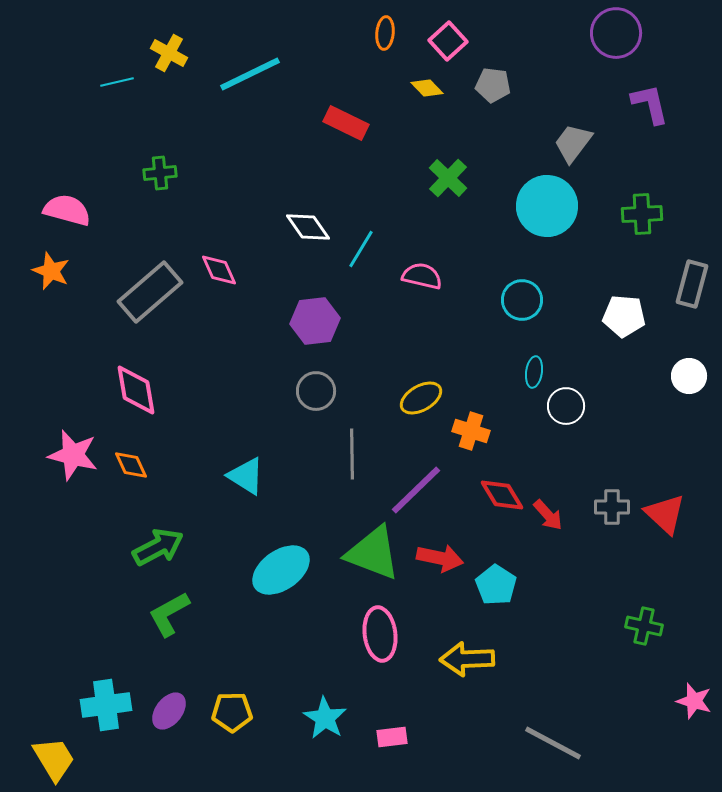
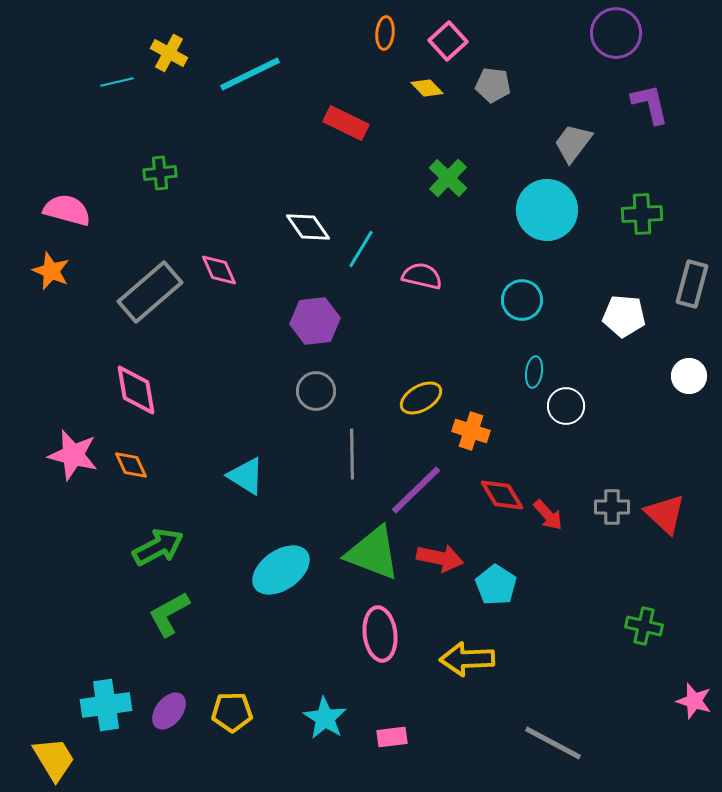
cyan circle at (547, 206): moved 4 px down
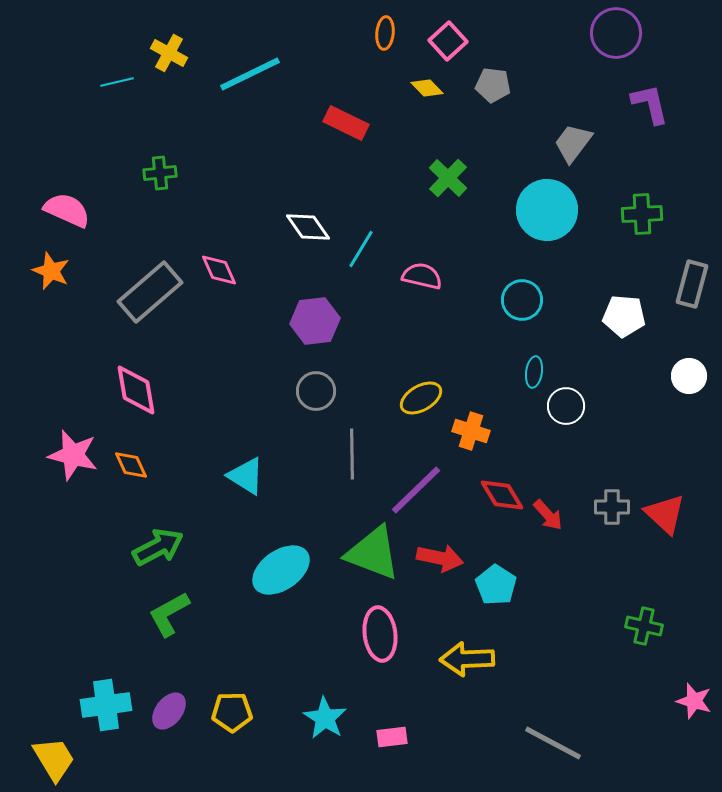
pink semicircle at (67, 210): rotated 9 degrees clockwise
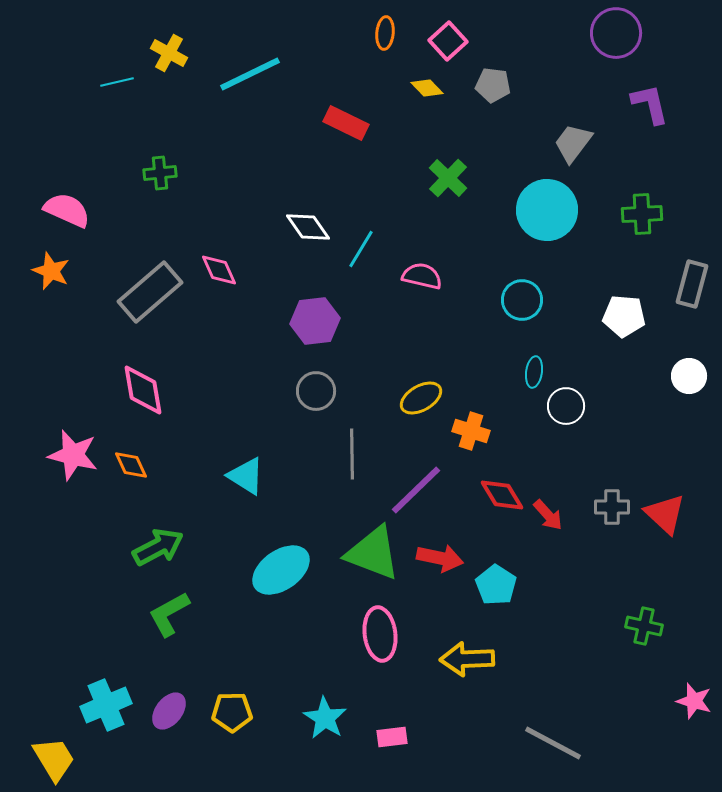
pink diamond at (136, 390): moved 7 px right
cyan cross at (106, 705): rotated 15 degrees counterclockwise
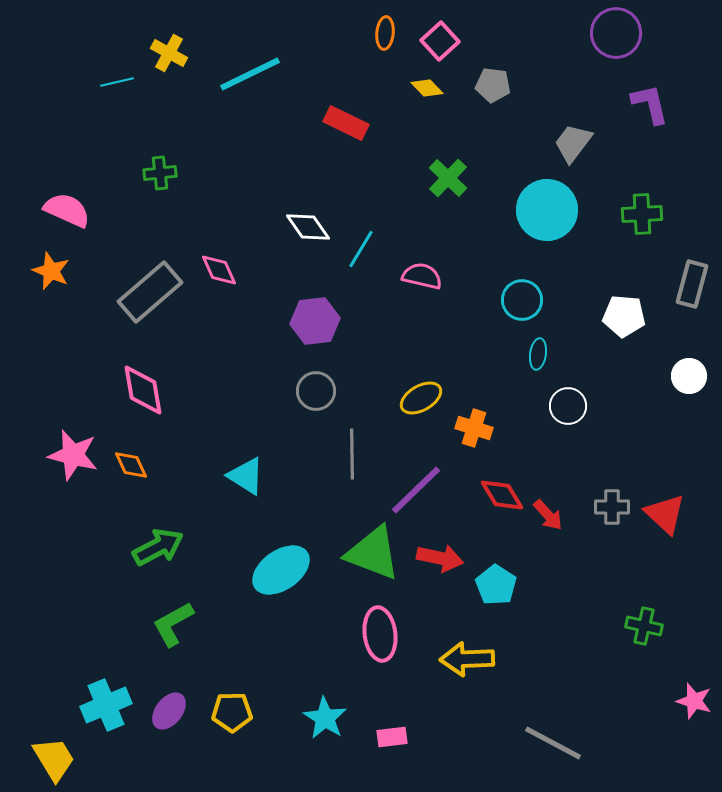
pink square at (448, 41): moved 8 px left
cyan ellipse at (534, 372): moved 4 px right, 18 px up
white circle at (566, 406): moved 2 px right
orange cross at (471, 431): moved 3 px right, 3 px up
green L-shape at (169, 614): moved 4 px right, 10 px down
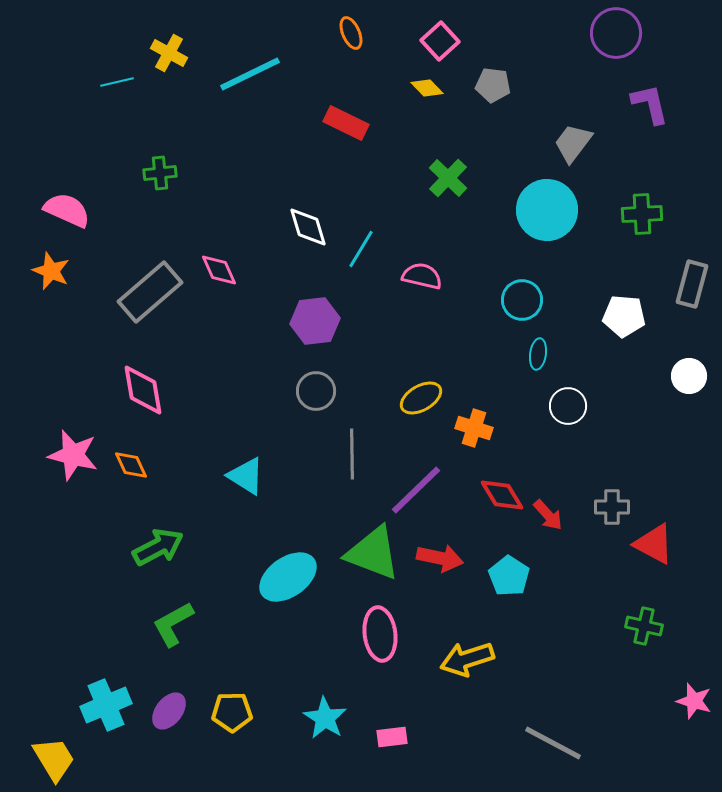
orange ellipse at (385, 33): moved 34 px left; rotated 28 degrees counterclockwise
white diamond at (308, 227): rotated 18 degrees clockwise
red triangle at (665, 514): moved 11 px left, 30 px down; rotated 15 degrees counterclockwise
cyan ellipse at (281, 570): moved 7 px right, 7 px down
cyan pentagon at (496, 585): moved 13 px right, 9 px up
yellow arrow at (467, 659): rotated 16 degrees counterclockwise
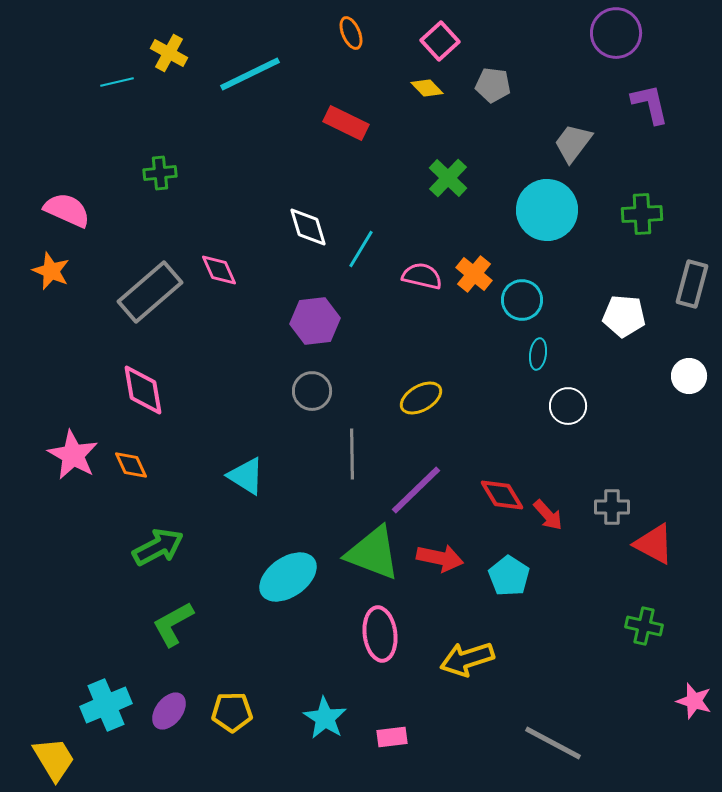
gray circle at (316, 391): moved 4 px left
orange cross at (474, 428): moved 154 px up; rotated 21 degrees clockwise
pink star at (73, 455): rotated 15 degrees clockwise
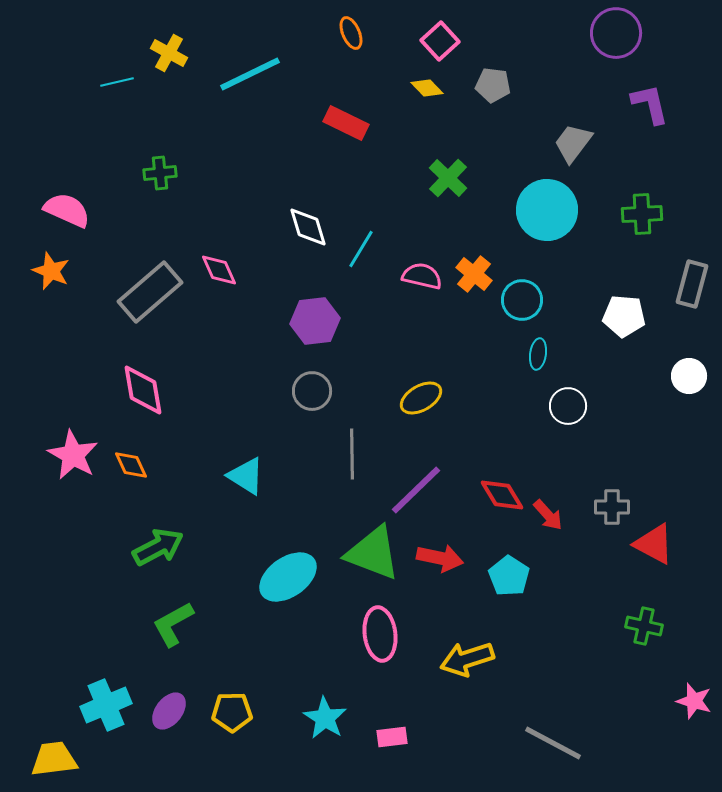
yellow trapezoid at (54, 759): rotated 66 degrees counterclockwise
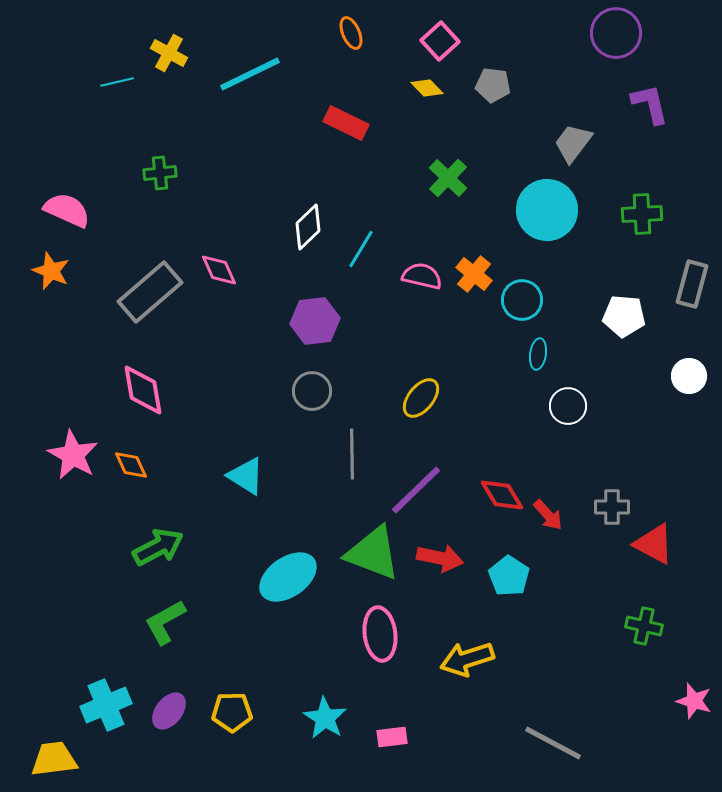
white diamond at (308, 227): rotated 63 degrees clockwise
yellow ellipse at (421, 398): rotated 21 degrees counterclockwise
green L-shape at (173, 624): moved 8 px left, 2 px up
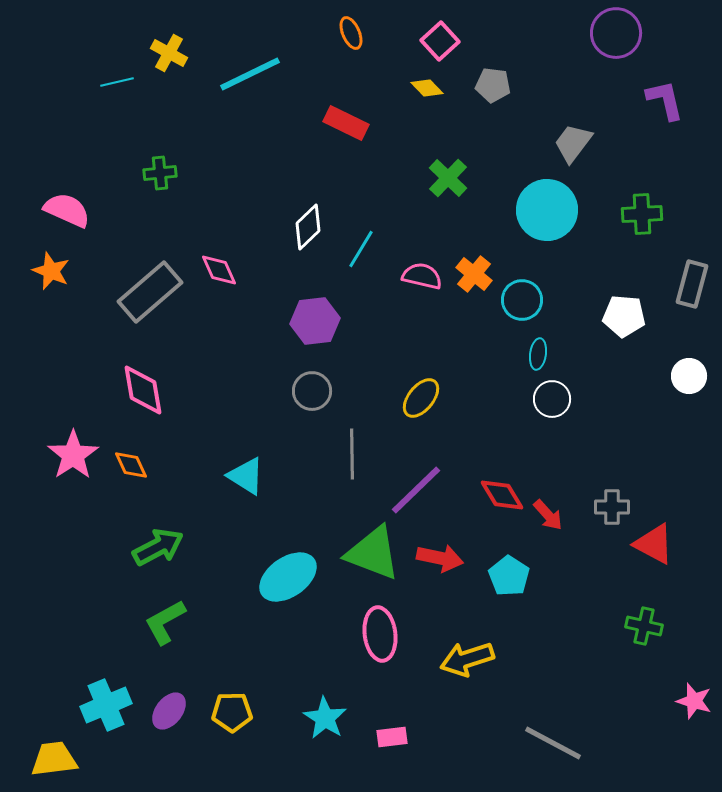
purple L-shape at (650, 104): moved 15 px right, 4 px up
white circle at (568, 406): moved 16 px left, 7 px up
pink star at (73, 455): rotated 9 degrees clockwise
